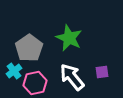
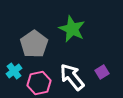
green star: moved 3 px right, 9 px up
gray pentagon: moved 5 px right, 4 px up
purple square: rotated 24 degrees counterclockwise
pink hexagon: moved 4 px right
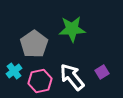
green star: rotated 28 degrees counterclockwise
pink hexagon: moved 1 px right, 2 px up
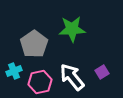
cyan cross: rotated 14 degrees clockwise
pink hexagon: moved 1 px down
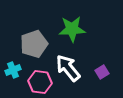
gray pentagon: rotated 16 degrees clockwise
cyan cross: moved 1 px left, 1 px up
white arrow: moved 4 px left, 9 px up
pink hexagon: rotated 20 degrees clockwise
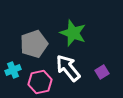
green star: moved 1 px right, 4 px down; rotated 24 degrees clockwise
pink hexagon: rotated 20 degrees counterclockwise
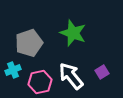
gray pentagon: moved 5 px left, 1 px up
white arrow: moved 3 px right, 8 px down
